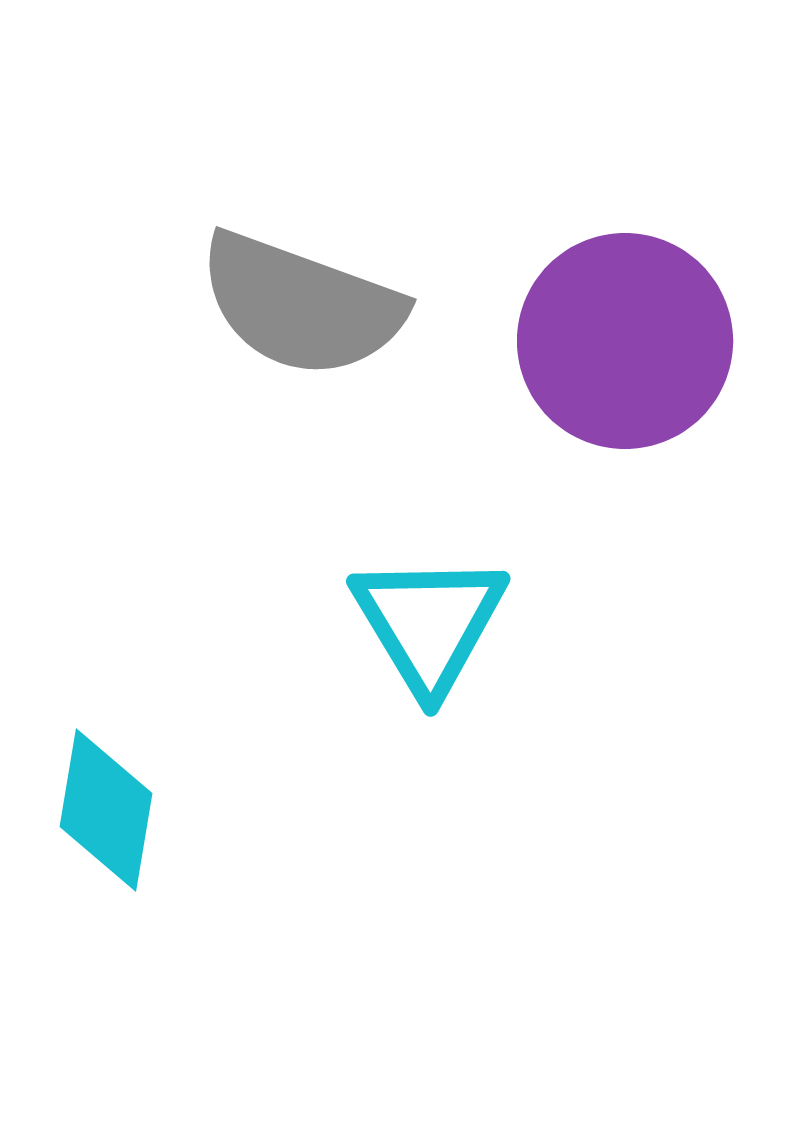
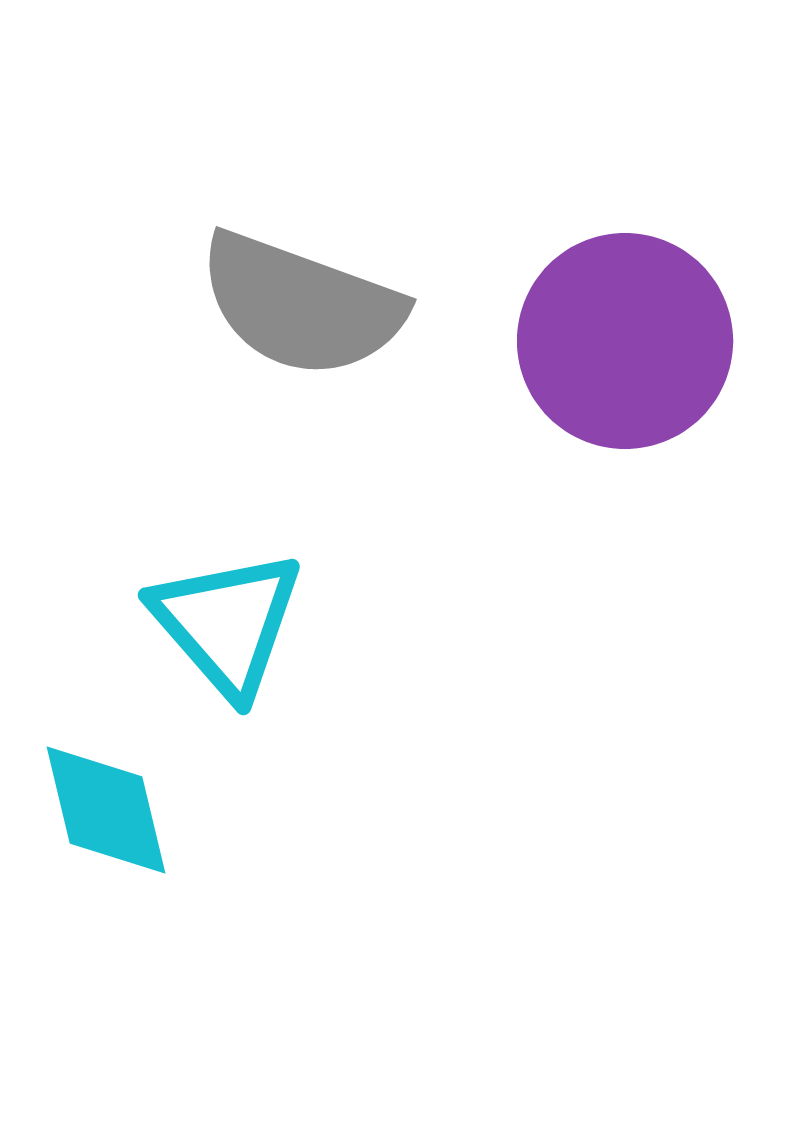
cyan triangle: moved 202 px left; rotated 10 degrees counterclockwise
cyan diamond: rotated 23 degrees counterclockwise
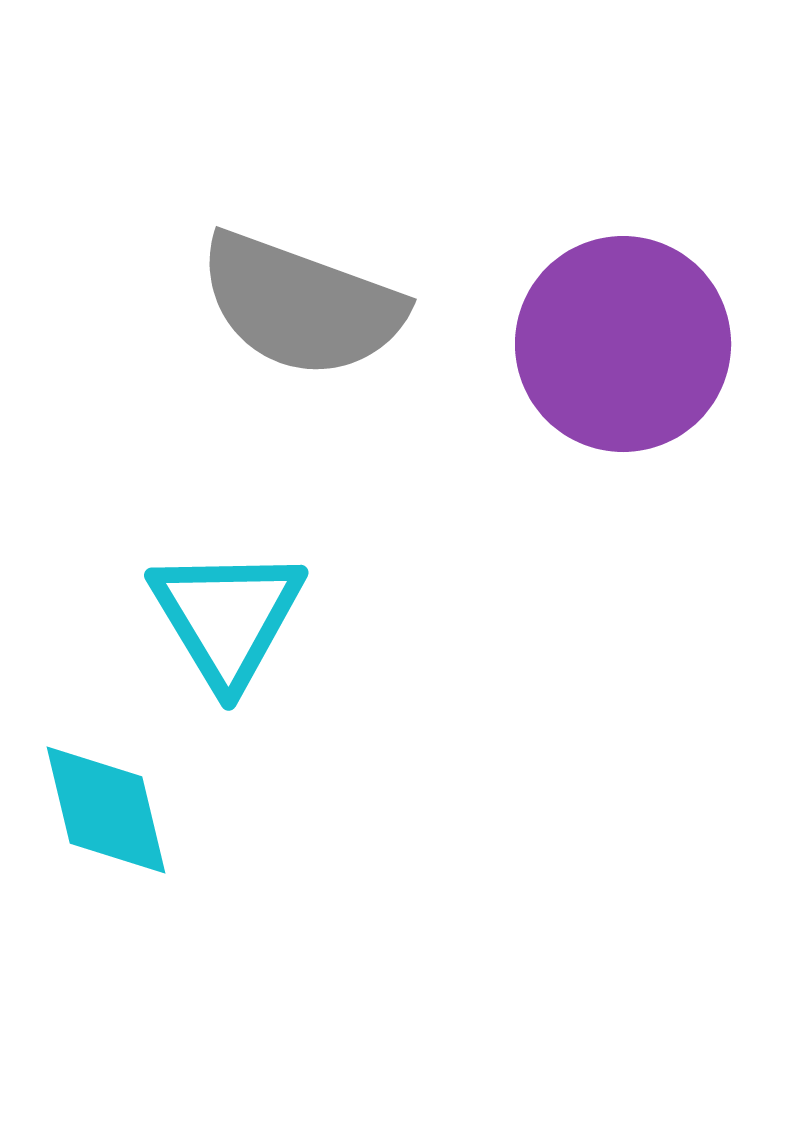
purple circle: moved 2 px left, 3 px down
cyan triangle: moved 6 px up; rotated 10 degrees clockwise
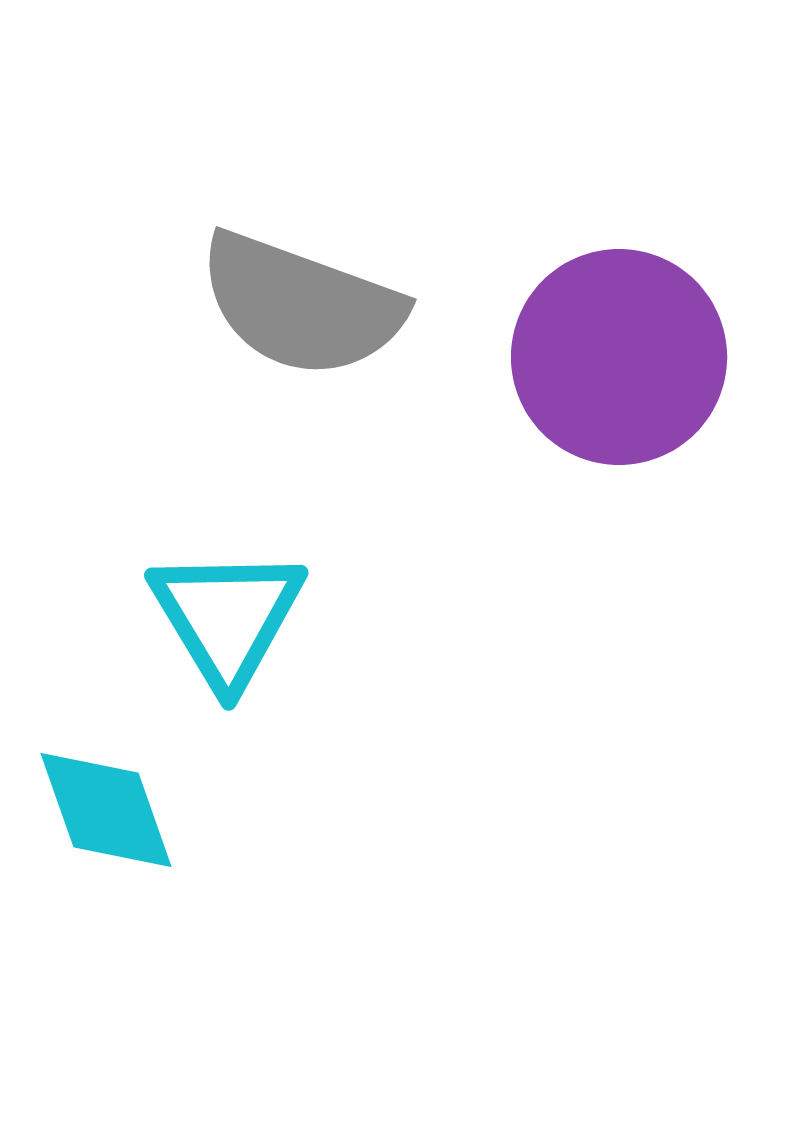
purple circle: moved 4 px left, 13 px down
cyan diamond: rotated 6 degrees counterclockwise
